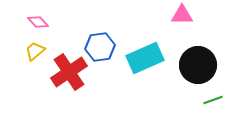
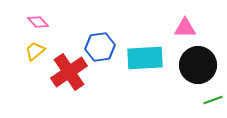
pink triangle: moved 3 px right, 13 px down
cyan rectangle: rotated 21 degrees clockwise
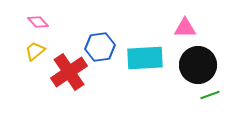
green line: moved 3 px left, 5 px up
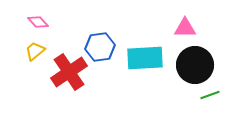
black circle: moved 3 px left
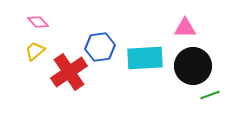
black circle: moved 2 px left, 1 px down
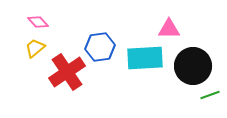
pink triangle: moved 16 px left, 1 px down
yellow trapezoid: moved 3 px up
red cross: moved 2 px left
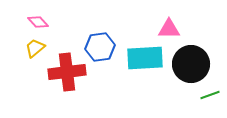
black circle: moved 2 px left, 2 px up
red cross: rotated 27 degrees clockwise
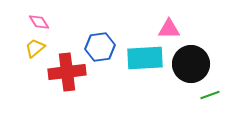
pink diamond: moved 1 px right; rotated 10 degrees clockwise
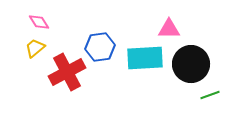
red cross: rotated 21 degrees counterclockwise
